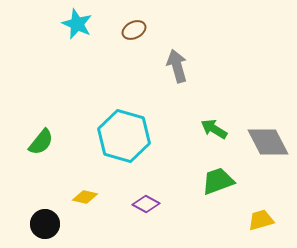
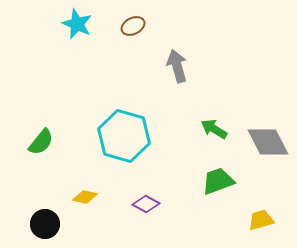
brown ellipse: moved 1 px left, 4 px up
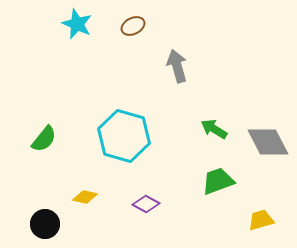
green semicircle: moved 3 px right, 3 px up
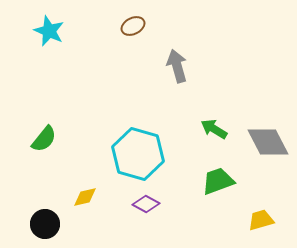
cyan star: moved 28 px left, 7 px down
cyan hexagon: moved 14 px right, 18 px down
yellow diamond: rotated 25 degrees counterclockwise
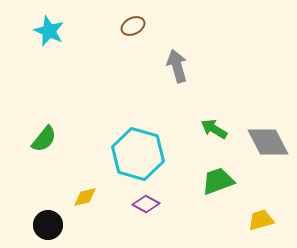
black circle: moved 3 px right, 1 px down
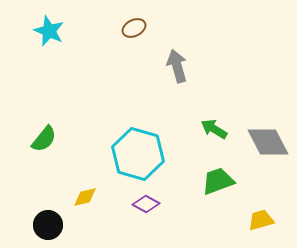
brown ellipse: moved 1 px right, 2 px down
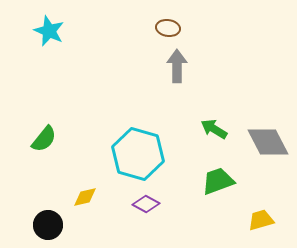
brown ellipse: moved 34 px right; rotated 35 degrees clockwise
gray arrow: rotated 16 degrees clockwise
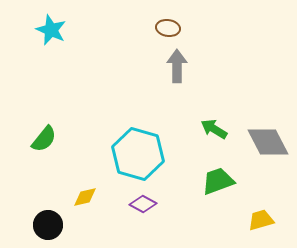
cyan star: moved 2 px right, 1 px up
purple diamond: moved 3 px left
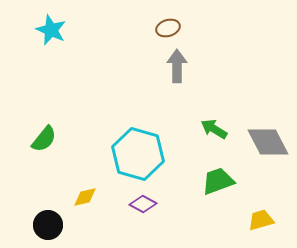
brown ellipse: rotated 25 degrees counterclockwise
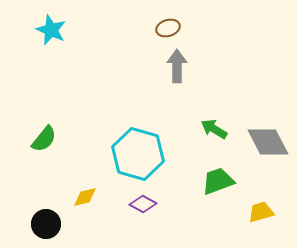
yellow trapezoid: moved 8 px up
black circle: moved 2 px left, 1 px up
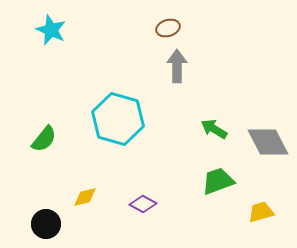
cyan hexagon: moved 20 px left, 35 px up
